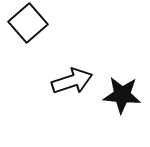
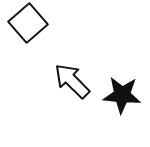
black arrow: rotated 117 degrees counterclockwise
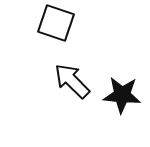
black square: moved 28 px right; rotated 30 degrees counterclockwise
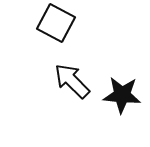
black square: rotated 9 degrees clockwise
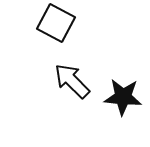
black star: moved 1 px right, 2 px down
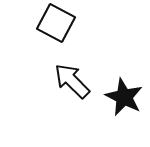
black star: moved 1 px right; rotated 21 degrees clockwise
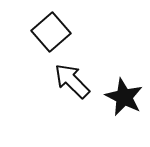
black square: moved 5 px left, 9 px down; rotated 21 degrees clockwise
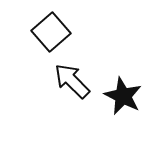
black star: moved 1 px left, 1 px up
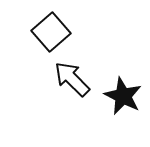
black arrow: moved 2 px up
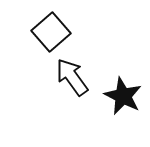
black arrow: moved 2 px up; rotated 9 degrees clockwise
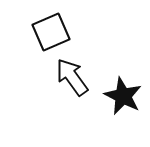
black square: rotated 18 degrees clockwise
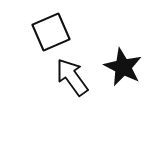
black star: moved 29 px up
